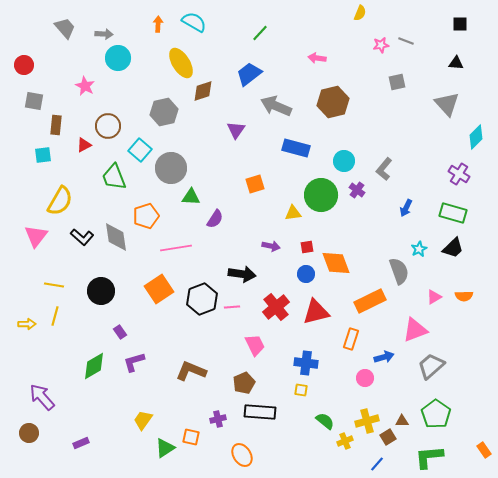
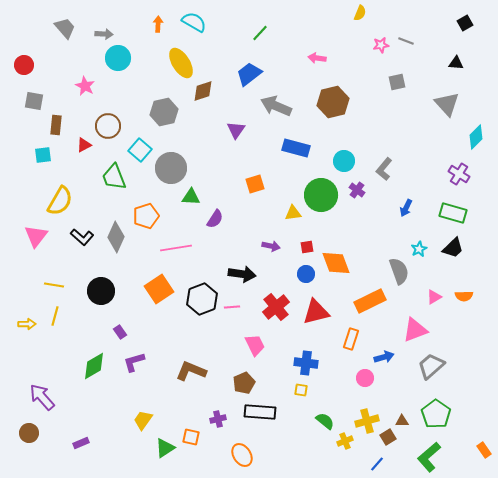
black square at (460, 24): moved 5 px right, 1 px up; rotated 28 degrees counterclockwise
gray diamond at (116, 237): rotated 32 degrees clockwise
green L-shape at (429, 457): rotated 36 degrees counterclockwise
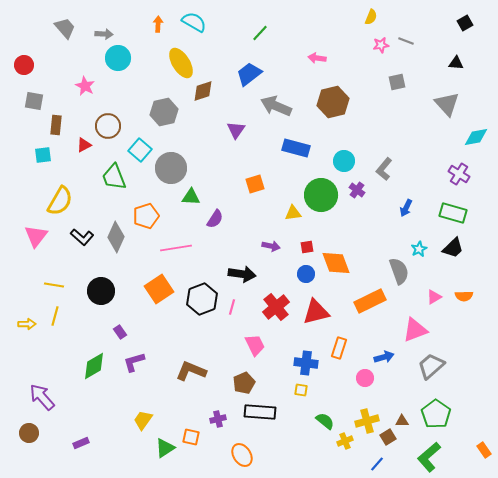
yellow semicircle at (360, 13): moved 11 px right, 4 px down
cyan diamond at (476, 137): rotated 35 degrees clockwise
pink line at (232, 307): rotated 70 degrees counterclockwise
orange rectangle at (351, 339): moved 12 px left, 9 px down
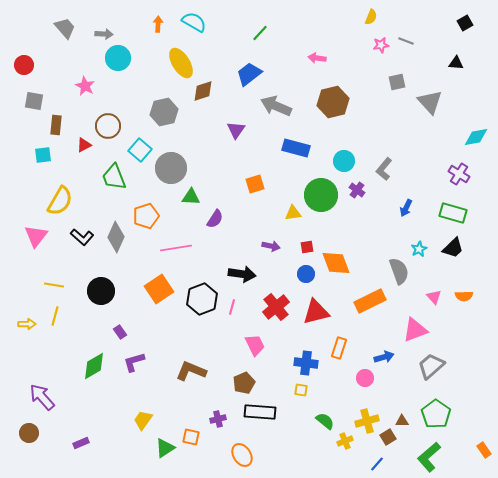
gray triangle at (447, 104): moved 17 px left, 2 px up
pink triangle at (434, 297): rotated 42 degrees counterclockwise
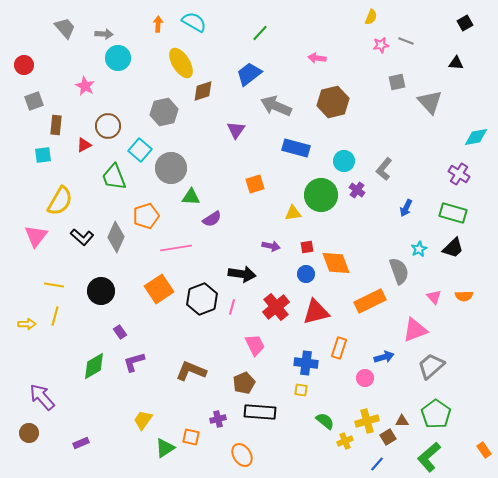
gray square at (34, 101): rotated 30 degrees counterclockwise
purple semicircle at (215, 219): moved 3 px left; rotated 24 degrees clockwise
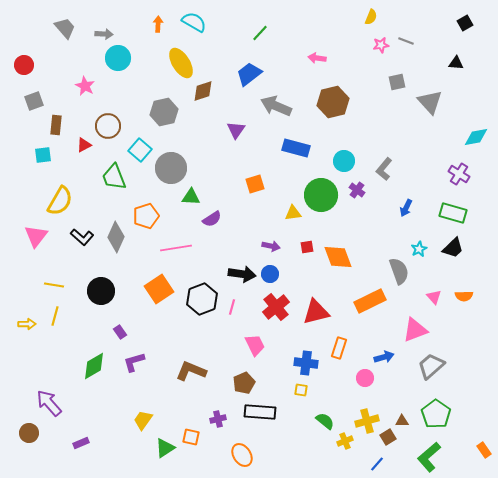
orange diamond at (336, 263): moved 2 px right, 6 px up
blue circle at (306, 274): moved 36 px left
purple arrow at (42, 397): moved 7 px right, 6 px down
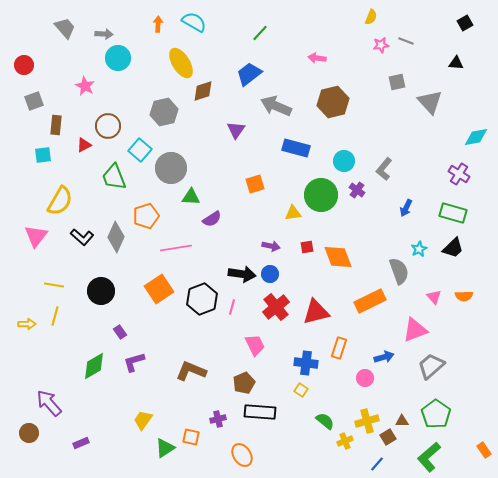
yellow square at (301, 390): rotated 24 degrees clockwise
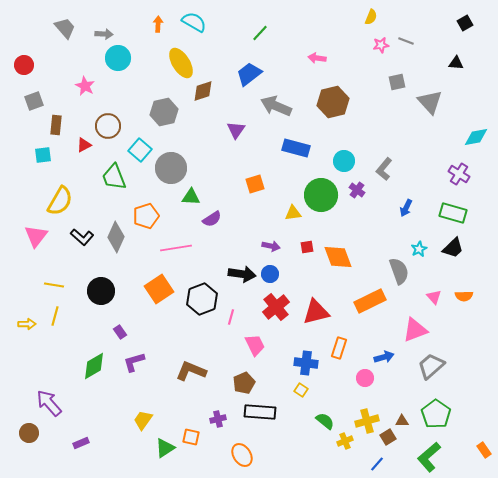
pink line at (232, 307): moved 1 px left, 10 px down
